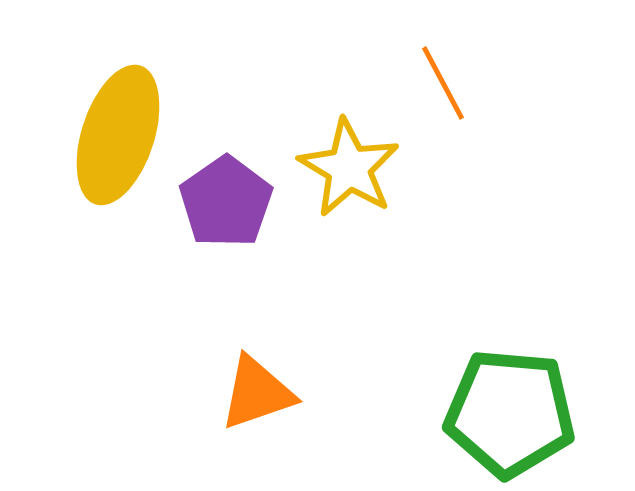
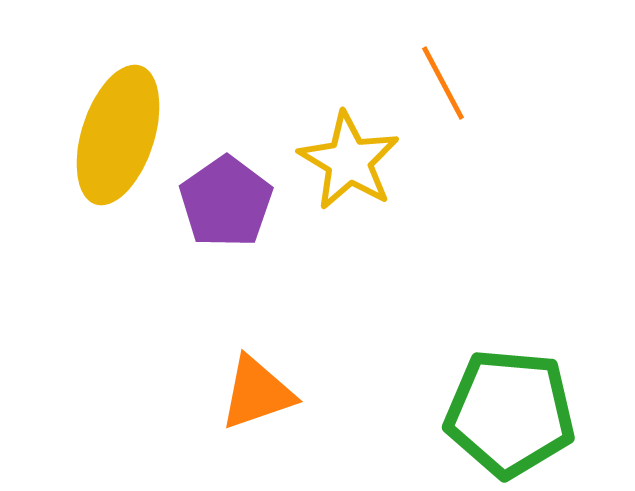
yellow star: moved 7 px up
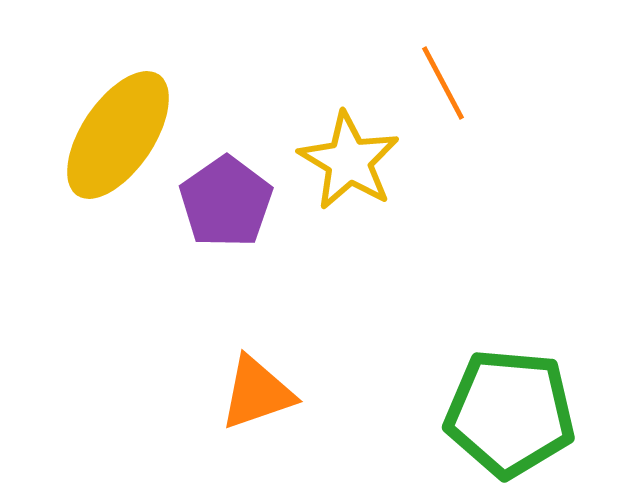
yellow ellipse: rotated 16 degrees clockwise
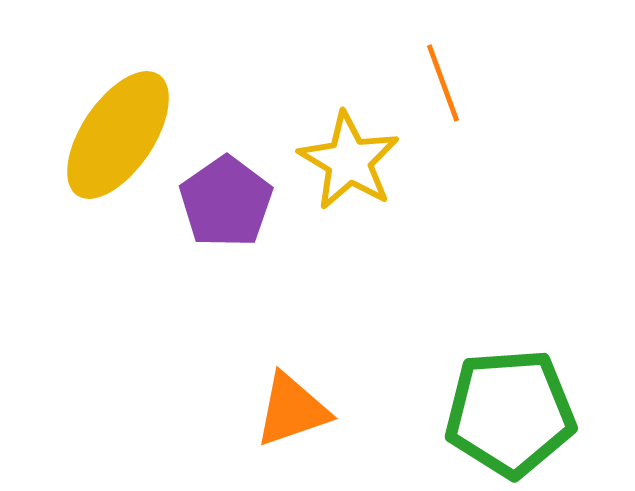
orange line: rotated 8 degrees clockwise
orange triangle: moved 35 px right, 17 px down
green pentagon: rotated 9 degrees counterclockwise
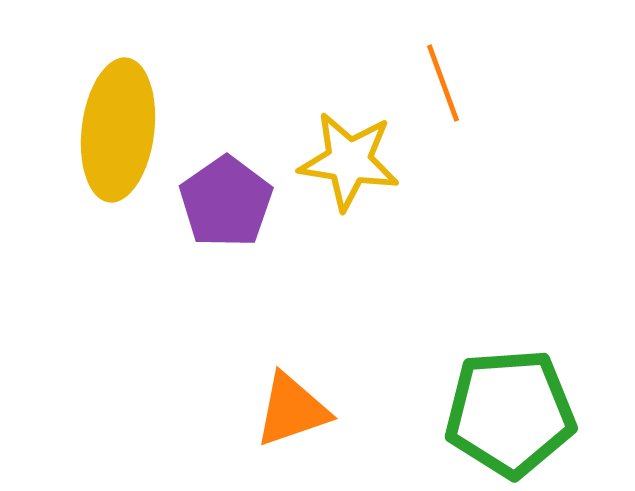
yellow ellipse: moved 5 px up; rotated 27 degrees counterclockwise
yellow star: rotated 22 degrees counterclockwise
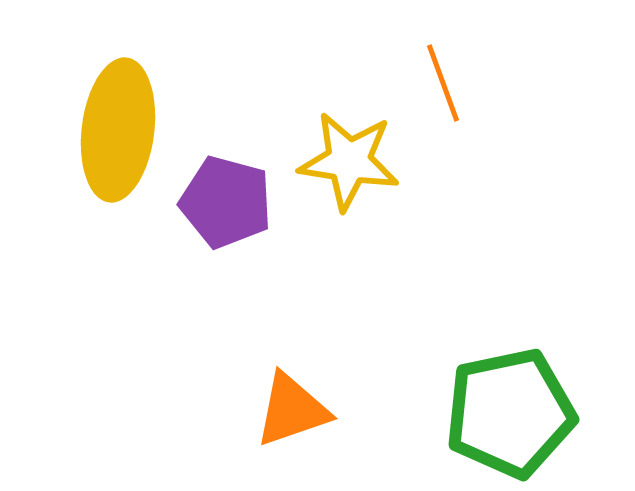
purple pentagon: rotated 22 degrees counterclockwise
green pentagon: rotated 8 degrees counterclockwise
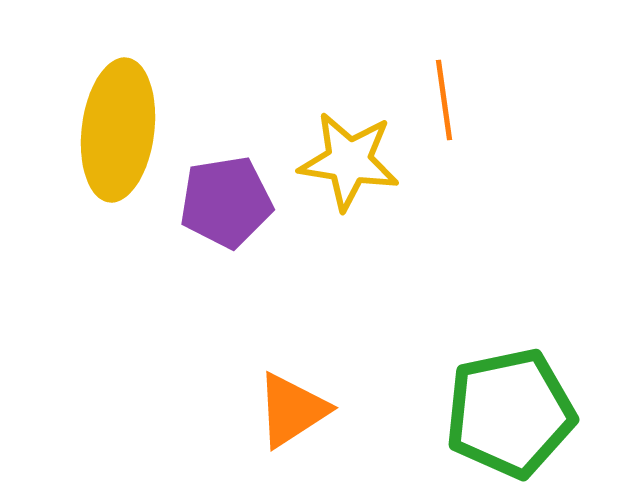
orange line: moved 1 px right, 17 px down; rotated 12 degrees clockwise
purple pentagon: rotated 24 degrees counterclockwise
orange triangle: rotated 14 degrees counterclockwise
